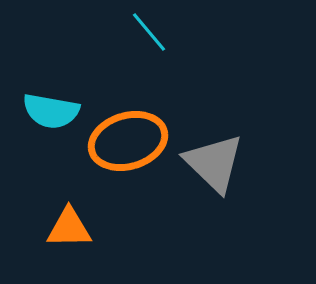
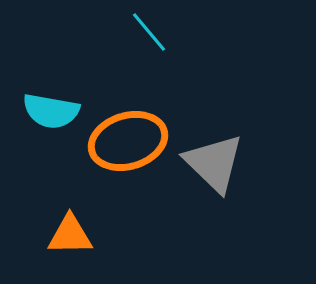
orange triangle: moved 1 px right, 7 px down
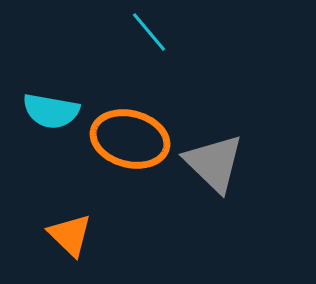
orange ellipse: moved 2 px right, 2 px up; rotated 32 degrees clockwise
orange triangle: rotated 45 degrees clockwise
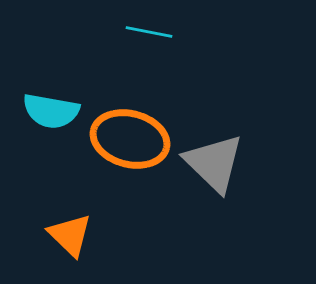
cyan line: rotated 39 degrees counterclockwise
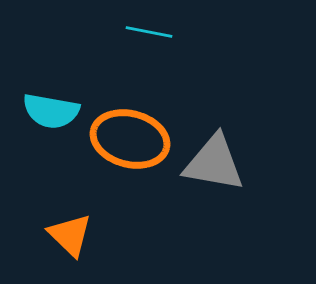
gray triangle: rotated 34 degrees counterclockwise
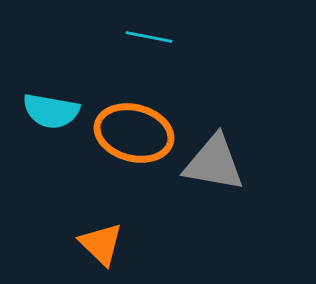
cyan line: moved 5 px down
orange ellipse: moved 4 px right, 6 px up
orange triangle: moved 31 px right, 9 px down
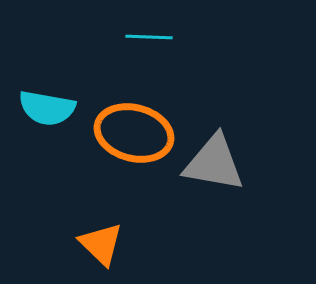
cyan line: rotated 9 degrees counterclockwise
cyan semicircle: moved 4 px left, 3 px up
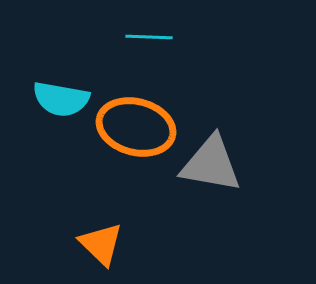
cyan semicircle: moved 14 px right, 9 px up
orange ellipse: moved 2 px right, 6 px up
gray triangle: moved 3 px left, 1 px down
